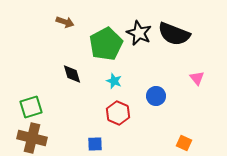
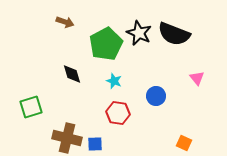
red hexagon: rotated 15 degrees counterclockwise
brown cross: moved 35 px right
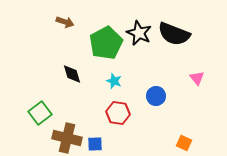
green pentagon: moved 1 px up
green square: moved 9 px right, 6 px down; rotated 20 degrees counterclockwise
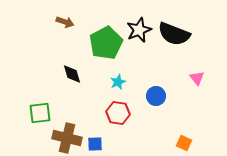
black star: moved 3 px up; rotated 25 degrees clockwise
cyan star: moved 4 px right, 1 px down; rotated 28 degrees clockwise
green square: rotated 30 degrees clockwise
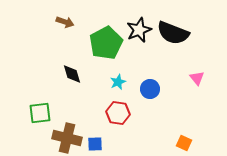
black semicircle: moved 1 px left, 1 px up
blue circle: moved 6 px left, 7 px up
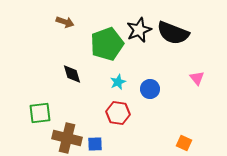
green pentagon: moved 1 px right, 1 px down; rotated 8 degrees clockwise
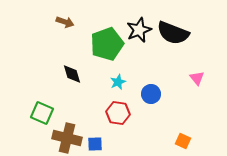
blue circle: moved 1 px right, 5 px down
green square: moved 2 px right; rotated 30 degrees clockwise
orange square: moved 1 px left, 2 px up
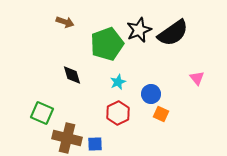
black semicircle: rotated 56 degrees counterclockwise
black diamond: moved 1 px down
red hexagon: rotated 25 degrees clockwise
orange square: moved 22 px left, 27 px up
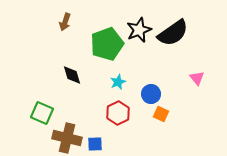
brown arrow: rotated 90 degrees clockwise
